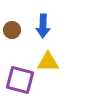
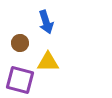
blue arrow: moved 3 px right, 4 px up; rotated 20 degrees counterclockwise
brown circle: moved 8 px right, 13 px down
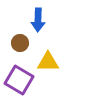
blue arrow: moved 8 px left, 2 px up; rotated 20 degrees clockwise
purple square: moved 1 px left; rotated 16 degrees clockwise
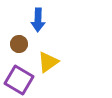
brown circle: moved 1 px left, 1 px down
yellow triangle: rotated 35 degrees counterclockwise
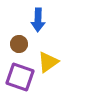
purple square: moved 1 px right, 3 px up; rotated 12 degrees counterclockwise
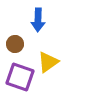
brown circle: moved 4 px left
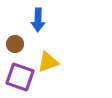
yellow triangle: rotated 15 degrees clockwise
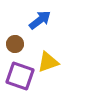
blue arrow: moved 2 px right; rotated 130 degrees counterclockwise
purple square: moved 1 px up
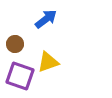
blue arrow: moved 6 px right, 1 px up
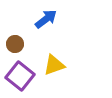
yellow triangle: moved 6 px right, 3 px down
purple square: rotated 20 degrees clockwise
